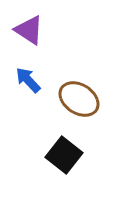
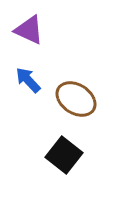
purple triangle: rotated 8 degrees counterclockwise
brown ellipse: moved 3 px left
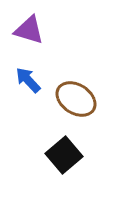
purple triangle: rotated 8 degrees counterclockwise
black square: rotated 12 degrees clockwise
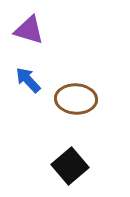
brown ellipse: rotated 30 degrees counterclockwise
black square: moved 6 px right, 11 px down
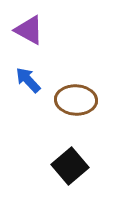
purple triangle: rotated 12 degrees clockwise
brown ellipse: moved 1 px down
